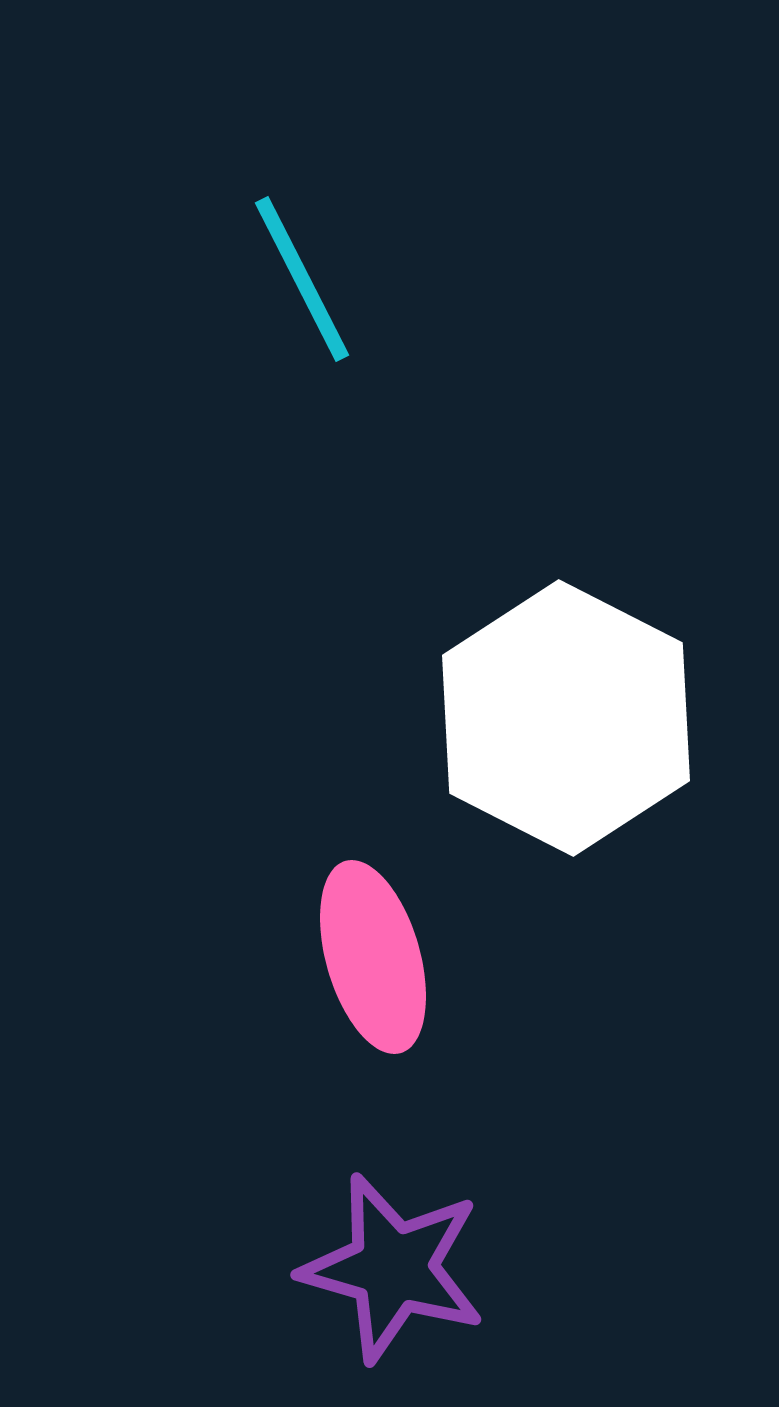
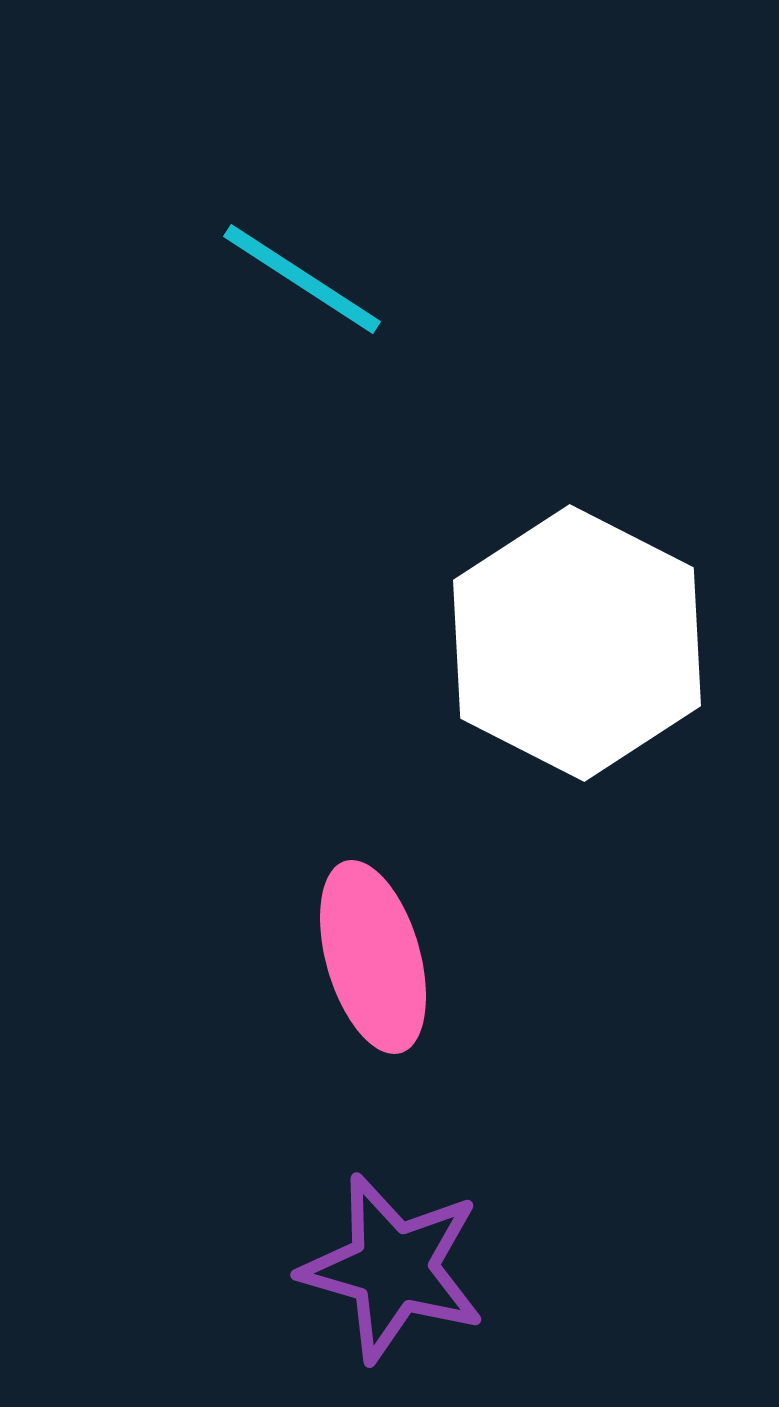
cyan line: rotated 30 degrees counterclockwise
white hexagon: moved 11 px right, 75 px up
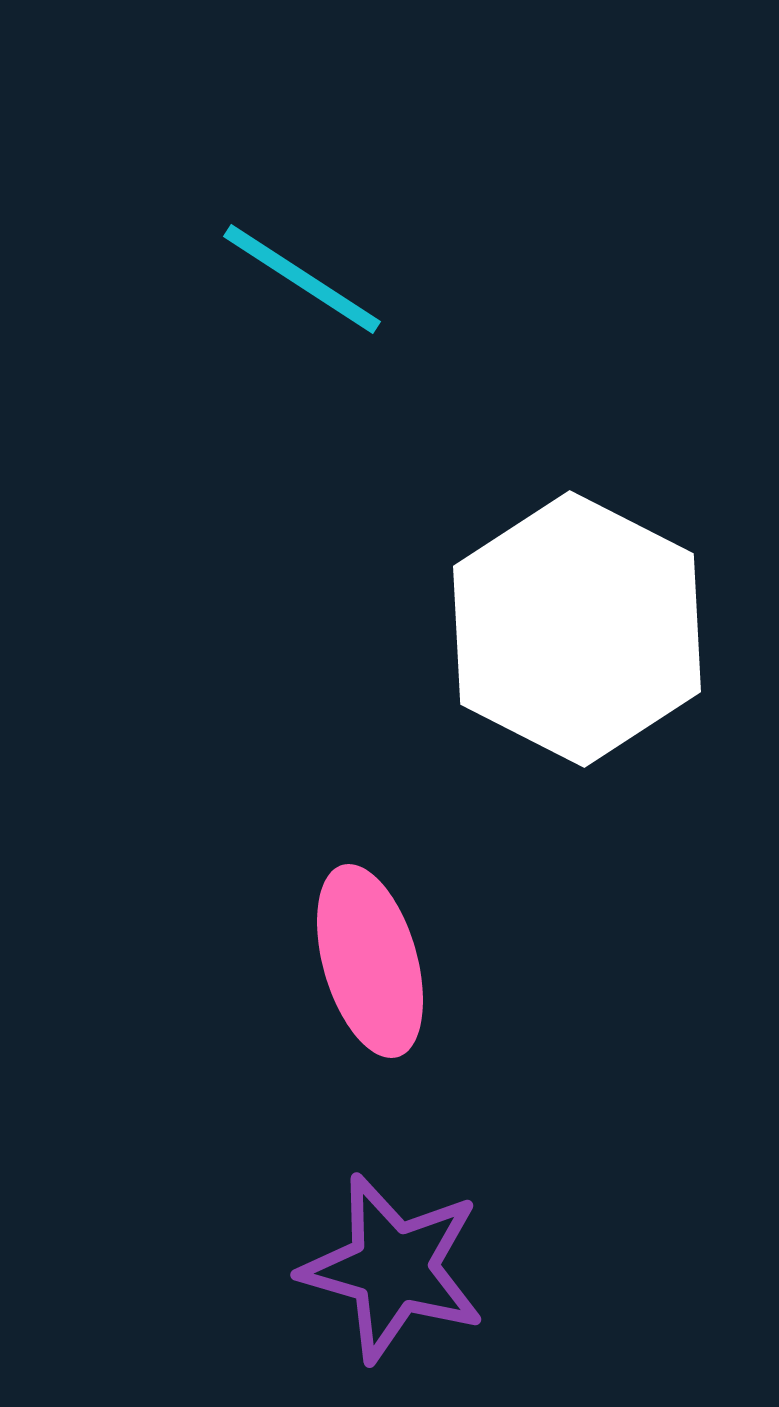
white hexagon: moved 14 px up
pink ellipse: moved 3 px left, 4 px down
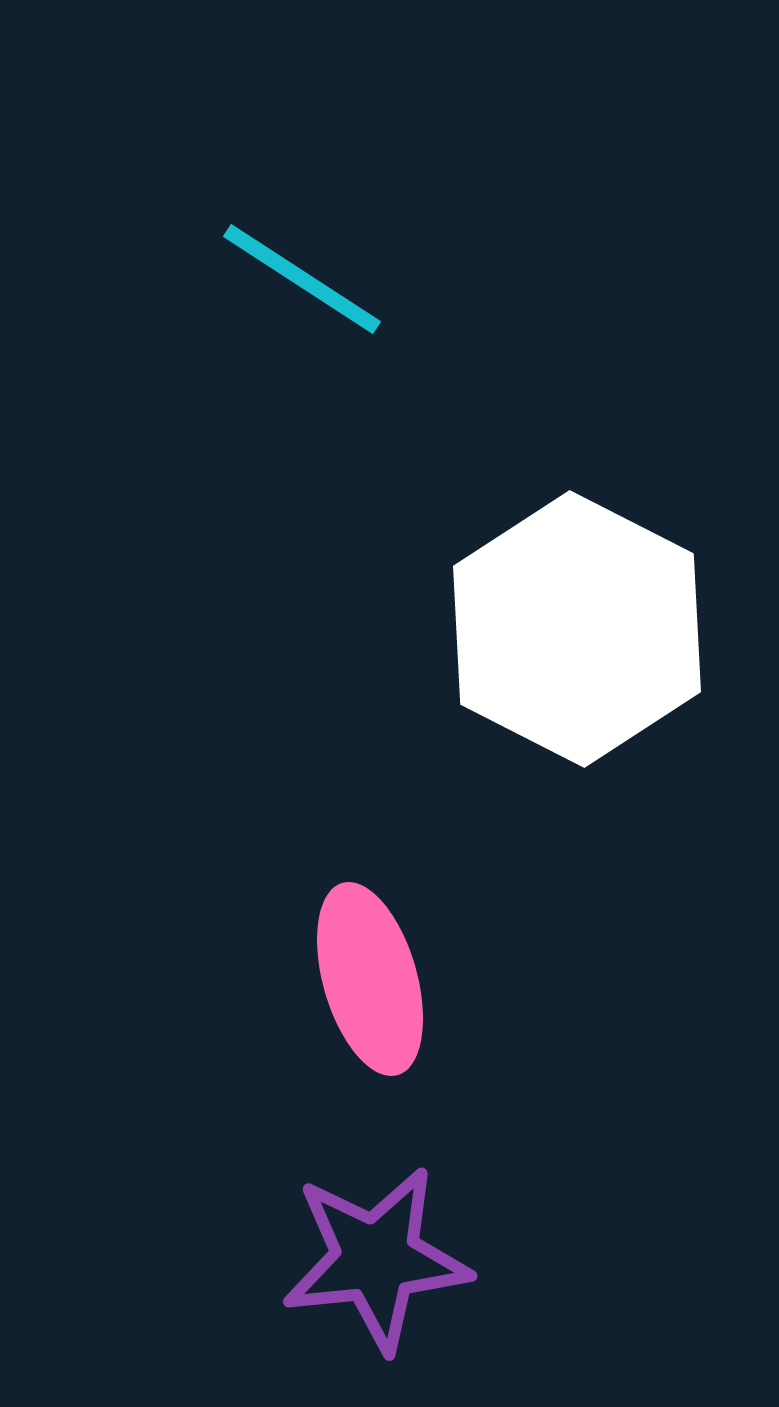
pink ellipse: moved 18 px down
purple star: moved 17 px left, 9 px up; rotated 22 degrees counterclockwise
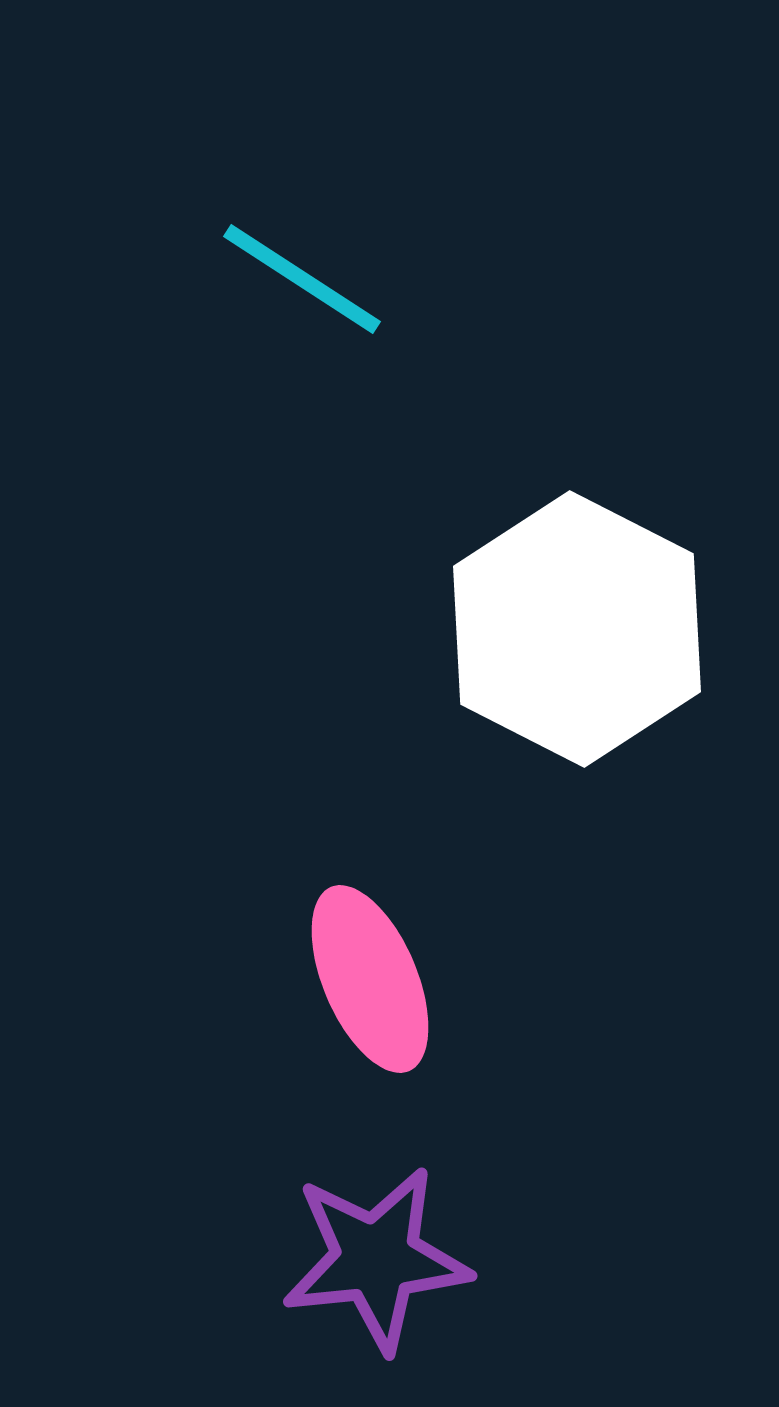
pink ellipse: rotated 7 degrees counterclockwise
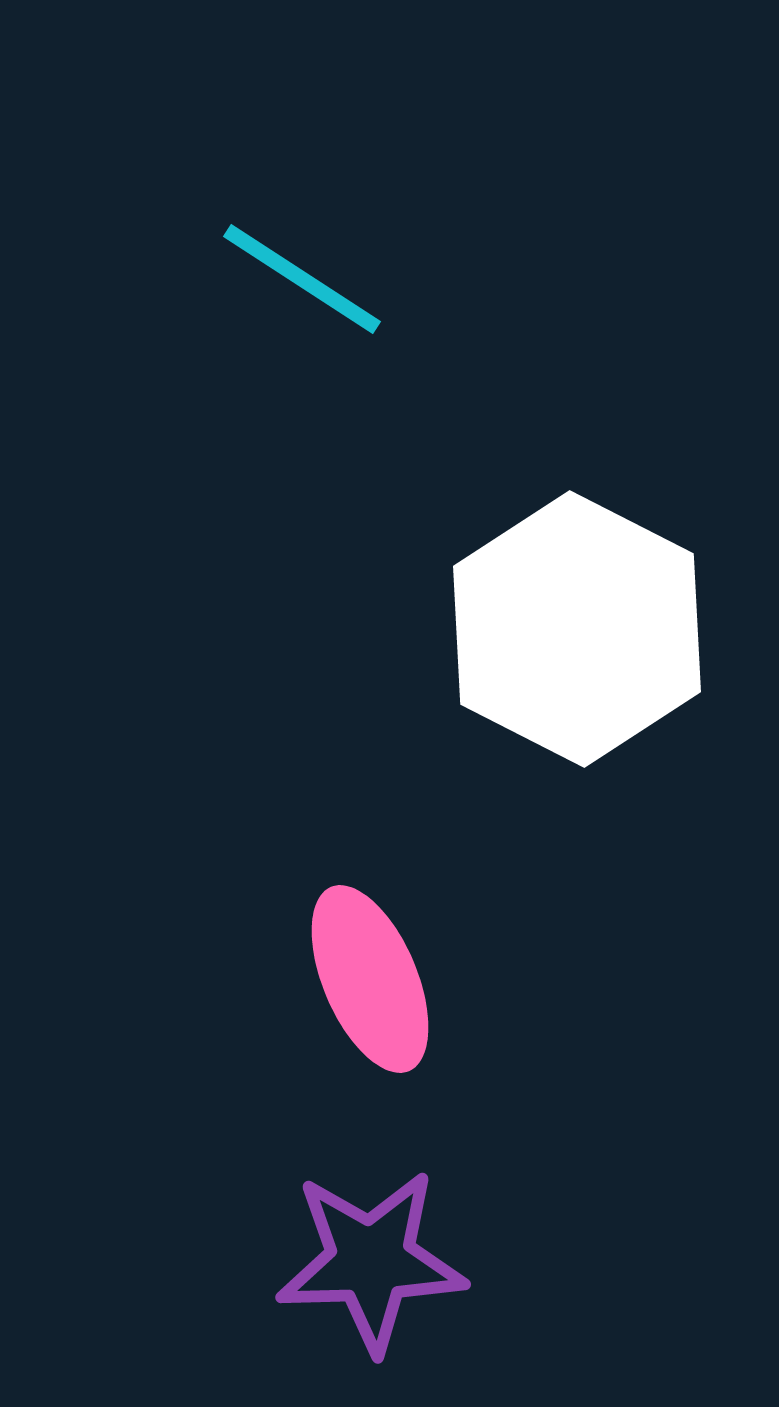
purple star: moved 5 px left, 2 px down; rotated 4 degrees clockwise
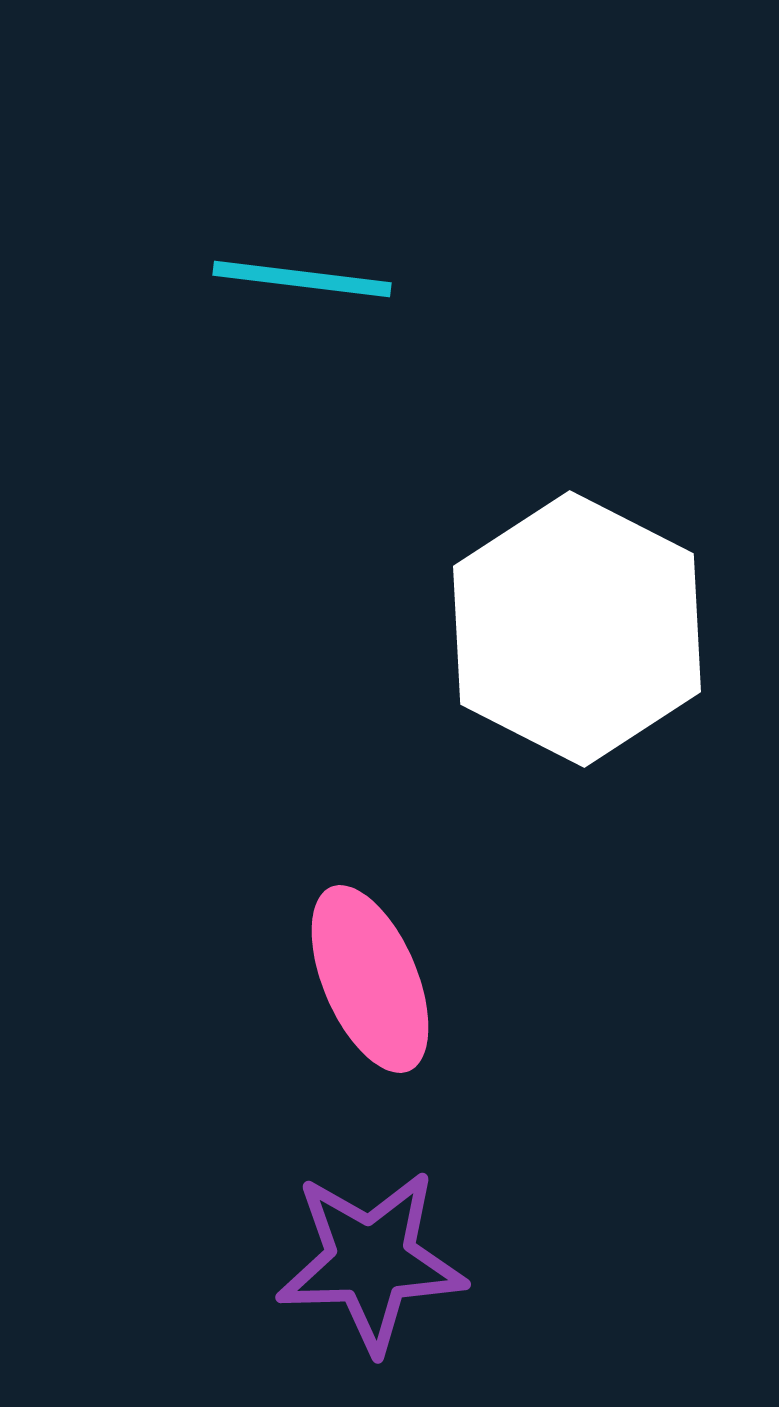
cyan line: rotated 26 degrees counterclockwise
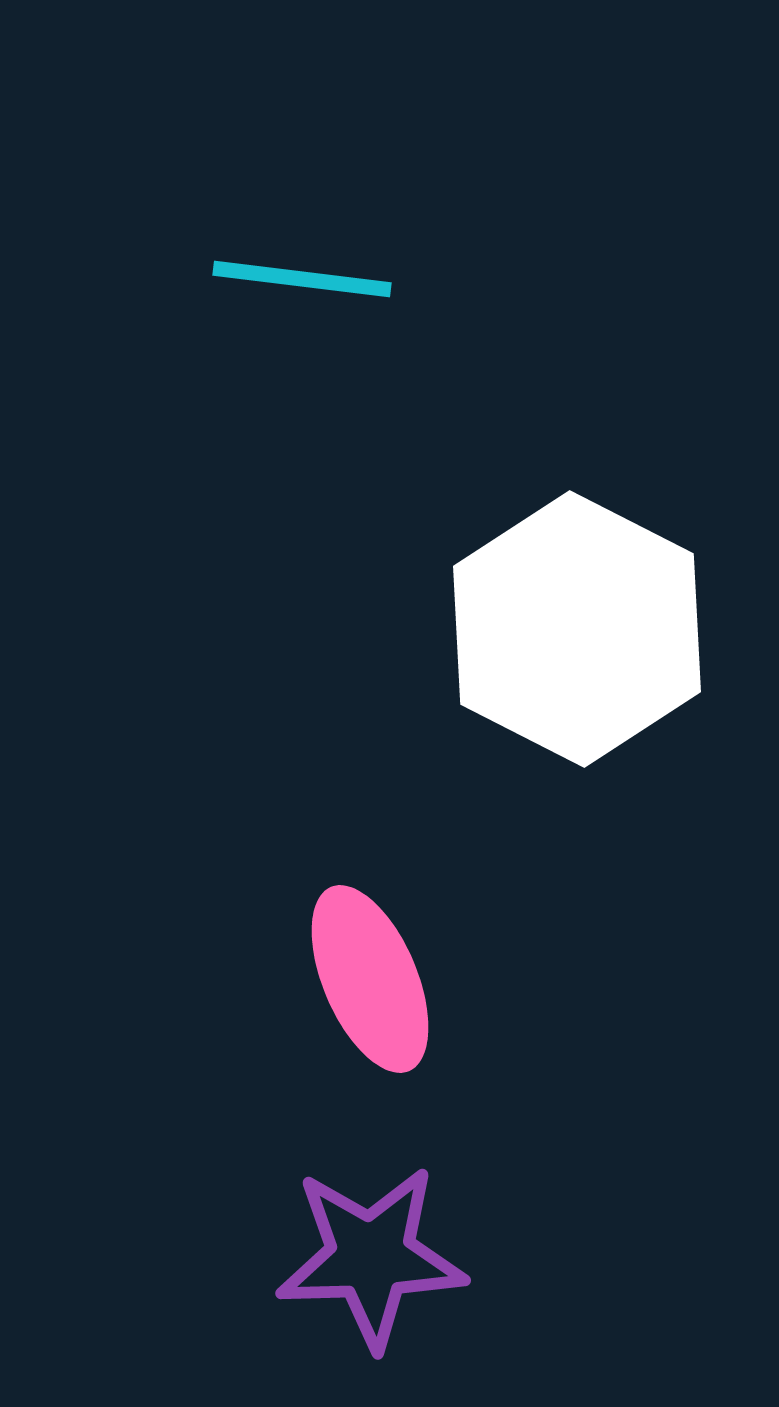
purple star: moved 4 px up
